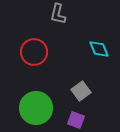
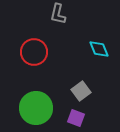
purple square: moved 2 px up
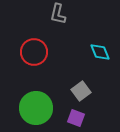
cyan diamond: moved 1 px right, 3 px down
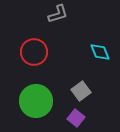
gray L-shape: rotated 120 degrees counterclockwise
green circle: moved 7 px up
purple square: rotated 18 degrees clockwise
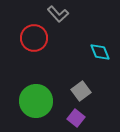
gray L-shape: rotated 65 degrees clockwise
red circle: moved 14 px up
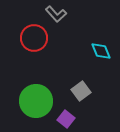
gray L-shape: moved 2 px left
cyan diamond: moved 1 px right, 1 px up
purple square: moved 10 px left, 1 px down
